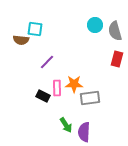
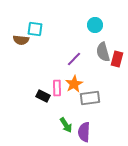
gray semicircle: moved 12 px left, 21 px down
purple line: moved 27 px right, 3 px up
orange star: rotated 30 degrees counterclockwise
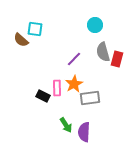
brown semicircle: rotated 35 degrees clockwise
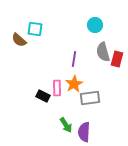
brown semicircle: moved 2 px left
purple line: rotated 35 degrees counterclockwise
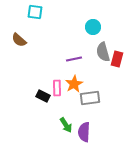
cyan circle: moved 2 px left, 2 px down
cyan square: moved 17 px up
purple line: rotated 70 degrees clockwise
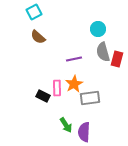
cyan square: moved 1 px left; rotated 35 degrees counterclockwise
cyan circle: moved 5 px right, 2 px down
brown semicircle: moved 19 px right, 3 px up
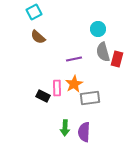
green arrow: moved 1 px left, 3 px down; rotated 35 degrees clockwise
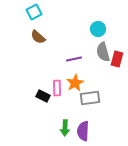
orange star: moved 1 px right, 1 px up
purple semicircle: moved 1 px left, 1 px up
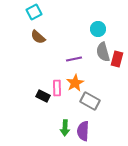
gray rectangle: moved 3 px down; rotated 36 degrees clockwise
